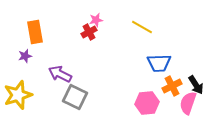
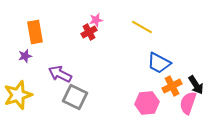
blue trapezoid: rotated 30 degrees clockwise
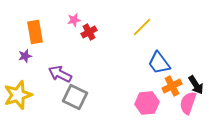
pink star: moved 22 px left
yellow line: rotated 75 degrees counterclockwise
blue trapezoid: rotated 25 degrees clockwise
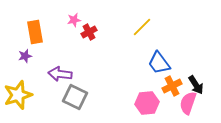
purple arrow: rotated 20 degrees counterclockwise
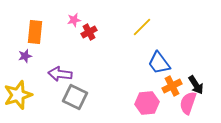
orange rectangle: rotated 15 degrees clockwise
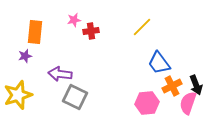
red cross: moved 2 px right, 1 px up; rotated 21 degrees clockwise
black arrow: rotated 12 degrees clockwise
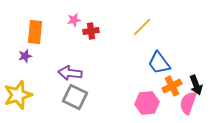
purple arrow: moved 10 px right, 1 px up
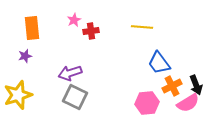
pink star: rotated 16 degrees counterclockwise
yellow line: rotated 50 degrees clockwise
orange rectangle: moved 3 px left, 4 px up; rotated 10 degrees counterclockwise
purple arrow: rotated 25 degrees counterclockwise
pink semicircle: rotated 140 degrees counterclockwise
